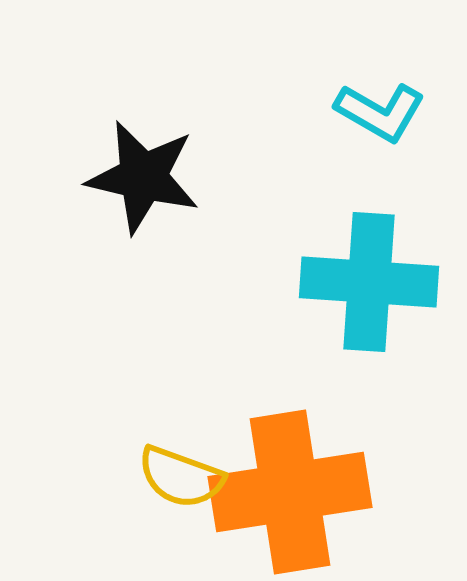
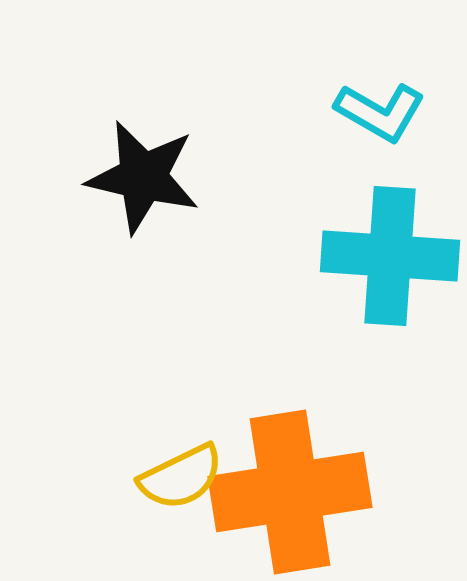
cyan cross: moved 21 px right, 26 px up
yellow semicircle: rotated 46 degrees counterclockwise
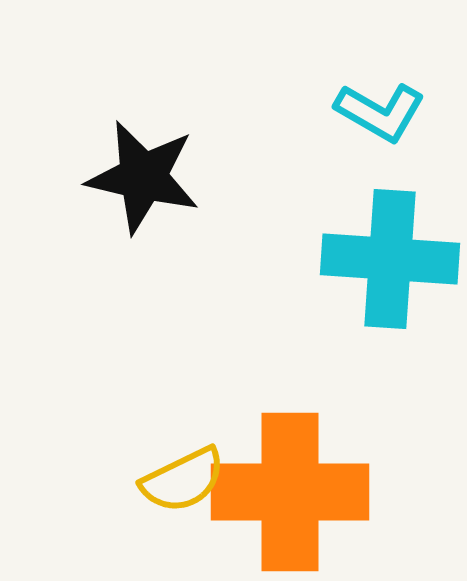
cyan cross: moved 3 px down
yellow semicircle: moved 2 px right, 3 px down
orange cross: rotated 9 degrees clockwise
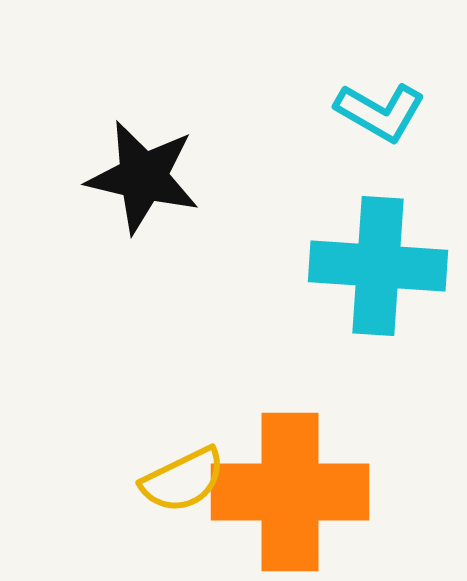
cyan cross: moved 12 px left, 7 px down
